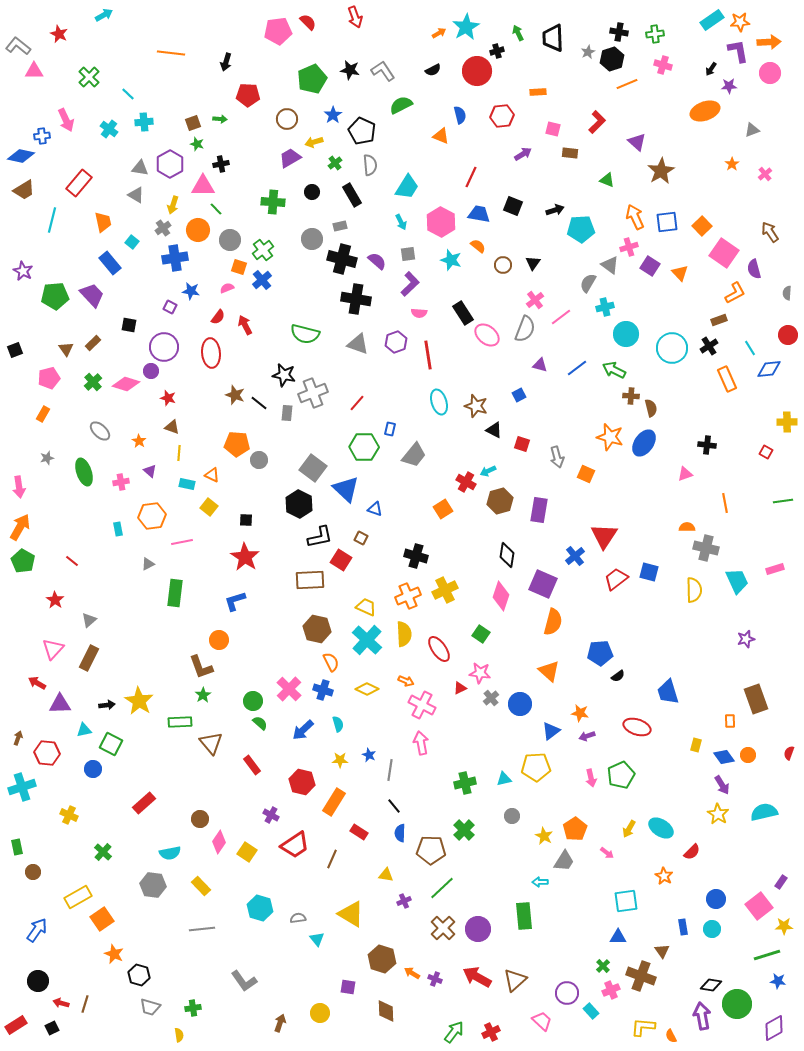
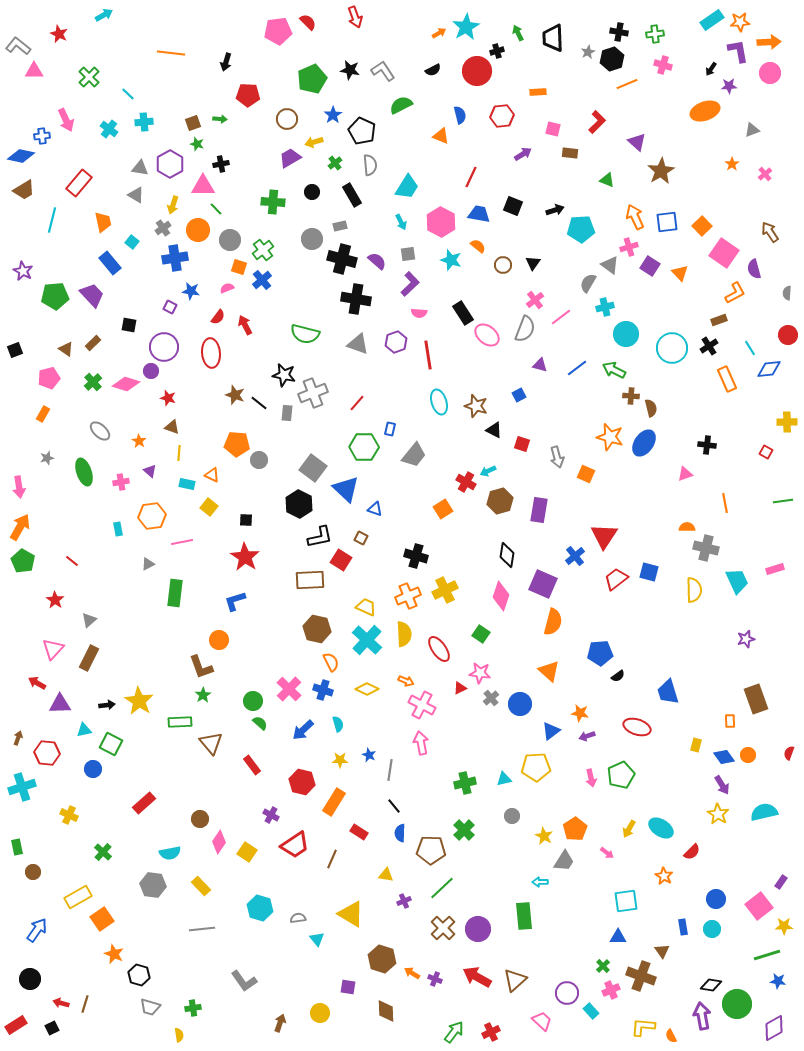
brown triangle at (66, 349): rotated 21 degrees counterclockwise
black circle at (38, 981): moved 8 px left, 2 px up
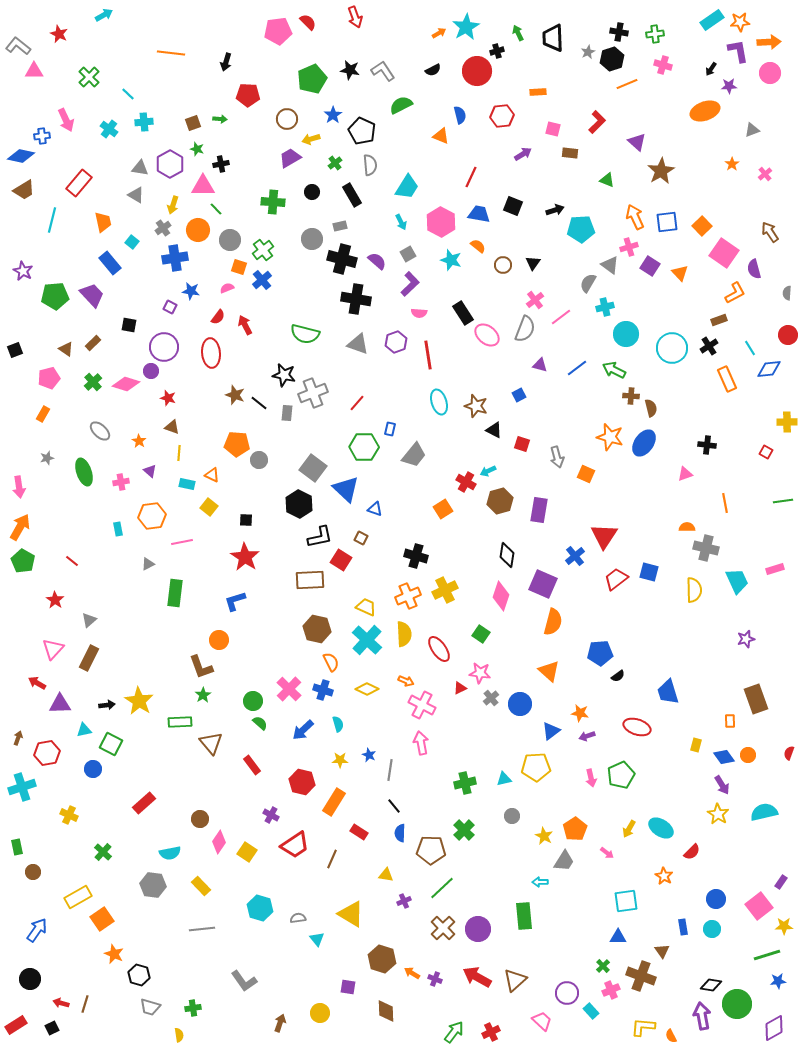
yellow arrow at (314, 142): moved 3 px left, 3 px up
green star at (197, 144): moved 5 px down
gray square at (408, 254): rotated 21 degrees counterclockwise
red hexagon at (47, 753): rotated 15 degrees counterclockwise
blue star at (778, 981): rotated 14 degrees counterclockwise
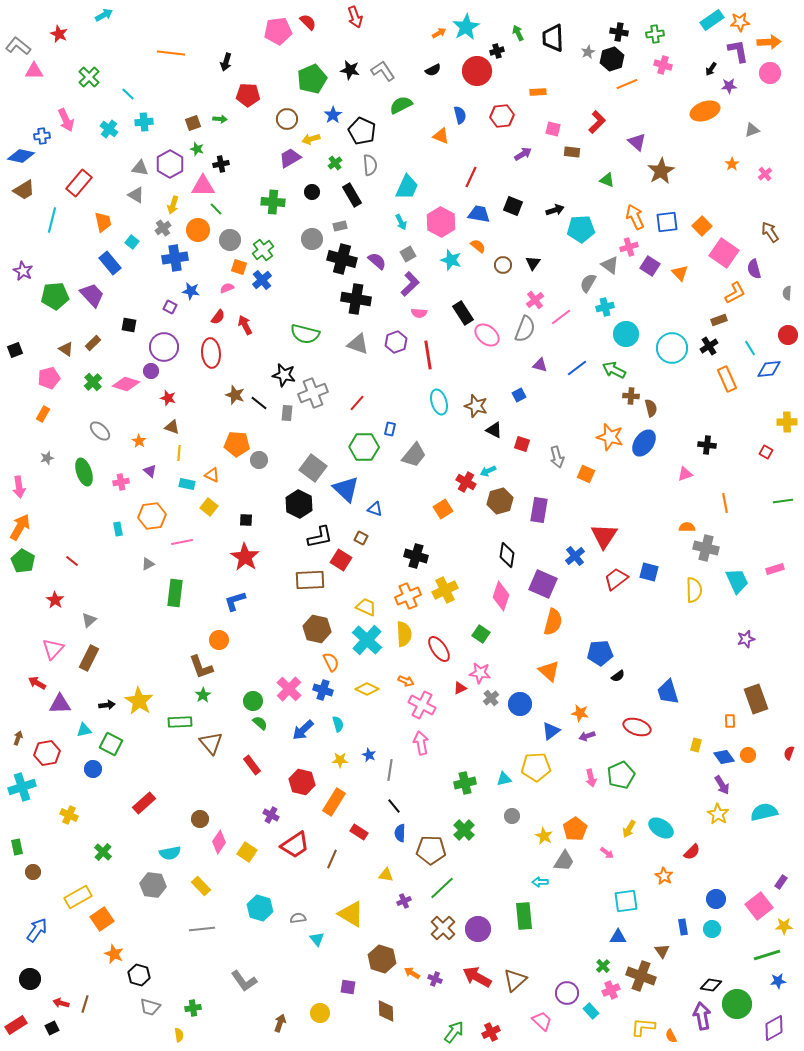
brown rectangle at (570, 153): moved 2 px right, 1 px up
cyan trapezoid at (407, 187): rotated 8 degrees counterclockwise
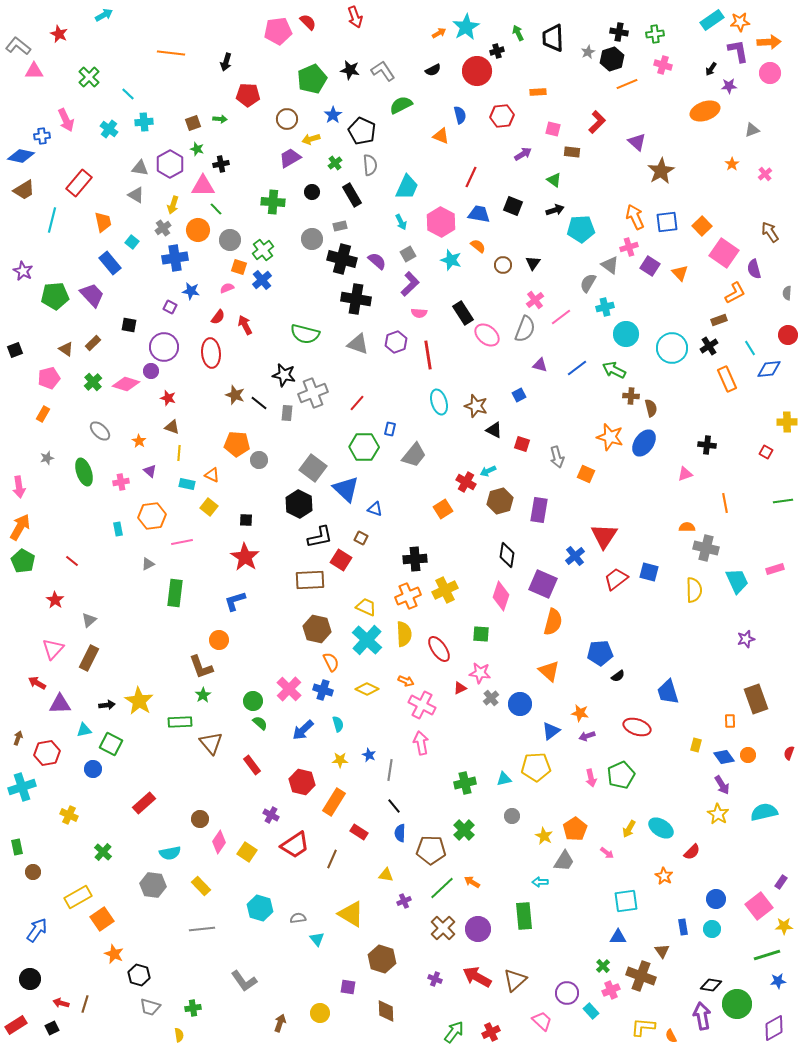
green triangle at (607, 180): moved 53 px left; rotated 14 degrees clockwise
black cross at (416, 556): moved 1 px left, 3 px down; rotated 20 degrees counterclockwise
green square at (481, 634): rotated 30 degrees counterclockwise
orange arrow at (412, 973): moved 60 px right, 91 px up
